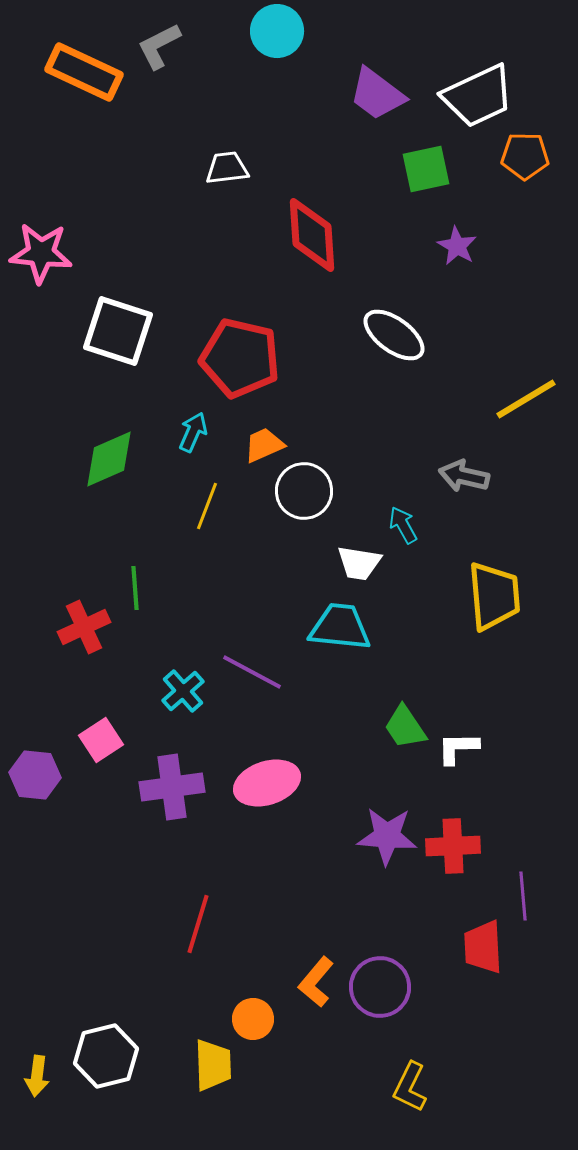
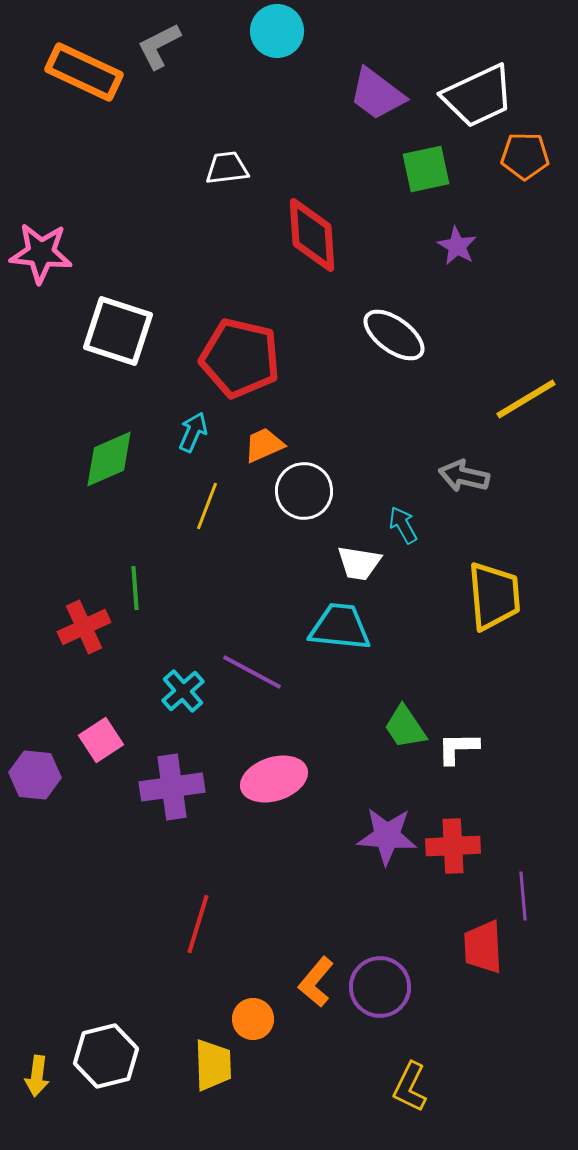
pink ellipse at (267, 783): moved 7 px right, 4 px up
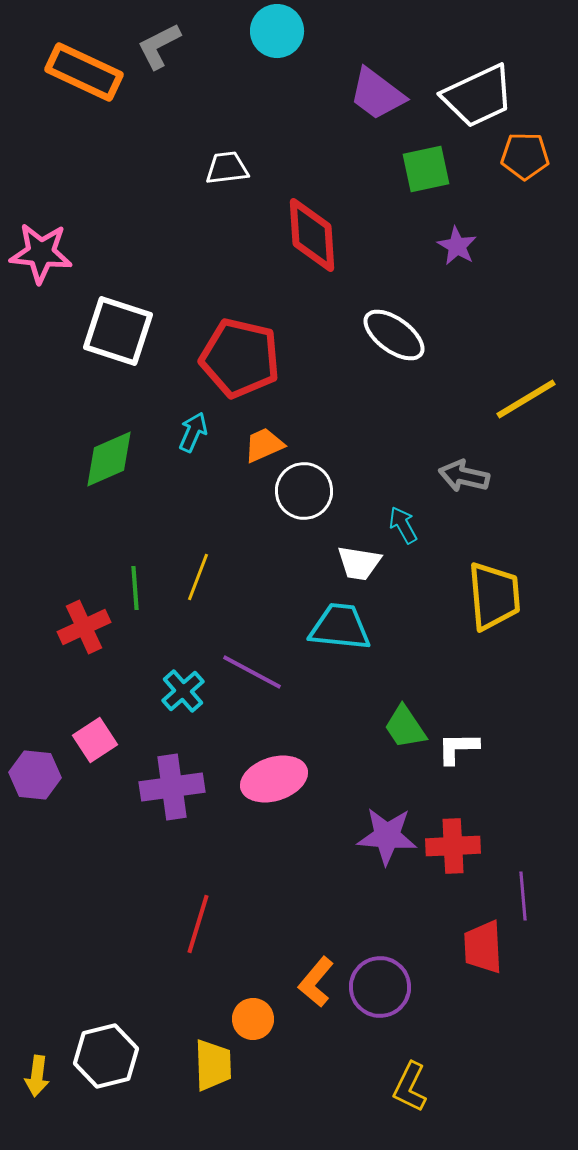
yellow line at (207, 506): moved 9 px left, 71 px down
pink square at (101, 740): moved 6 px left
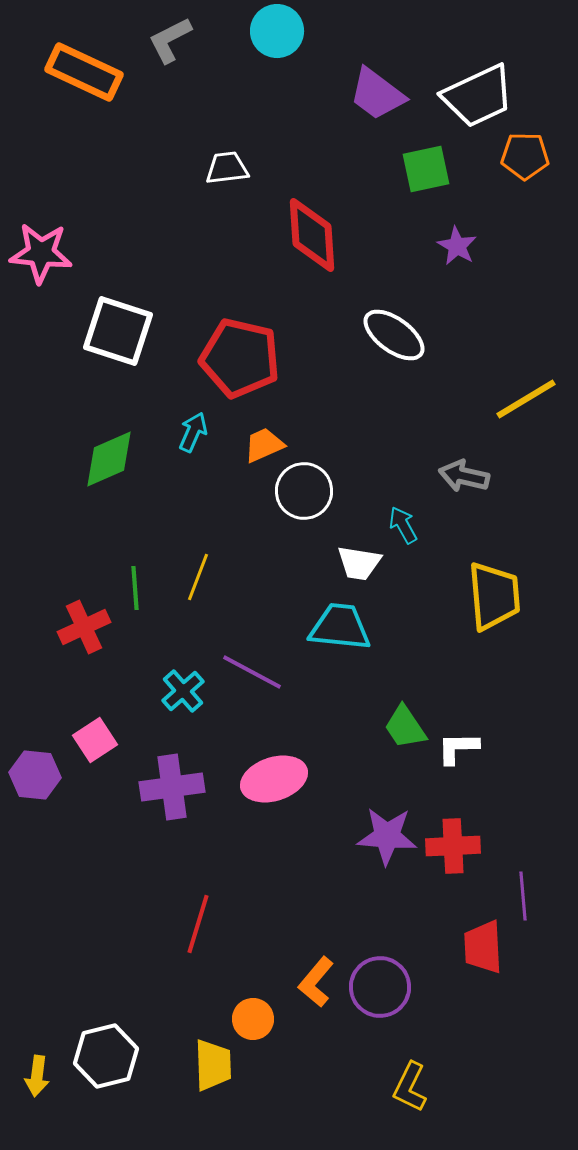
gray L-shape at (159, 46): moved 11 px right, 6 px up
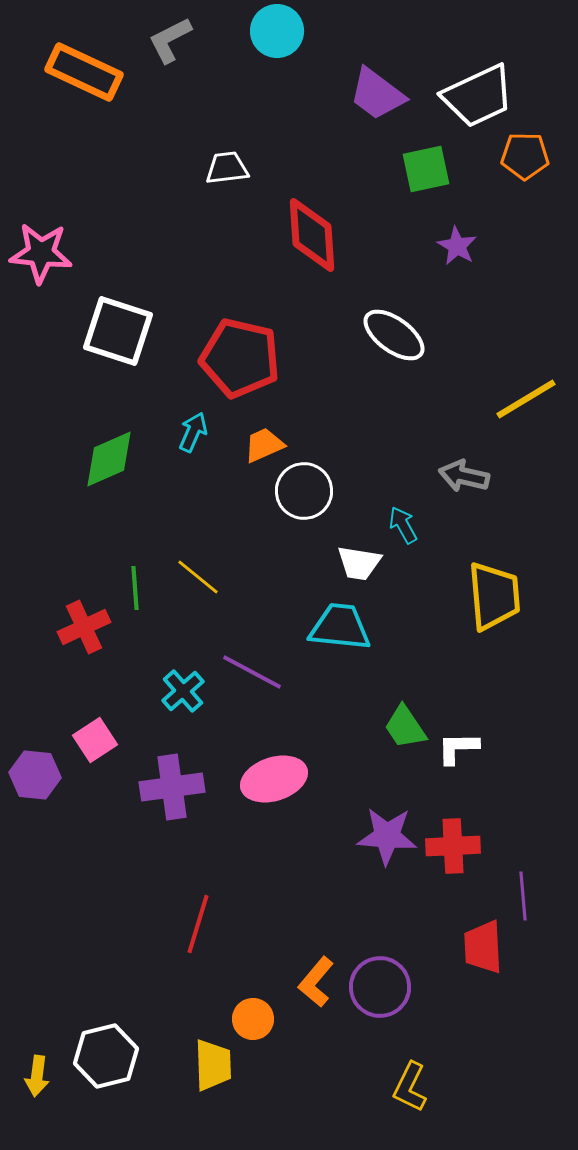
yellow line at (198, 577): rotated 72 degrees counterclockwise
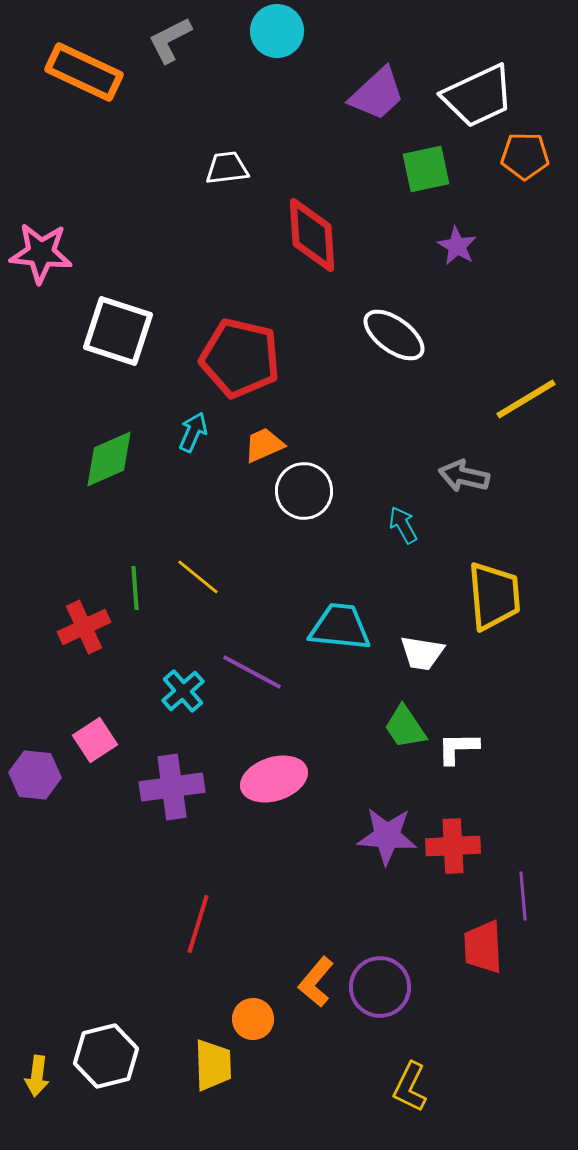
purple trapezoid at (377, 94): rotated 80 degrees counterclockwise
white trapezoid at (359, 563): moved 63 px right, 90 px down
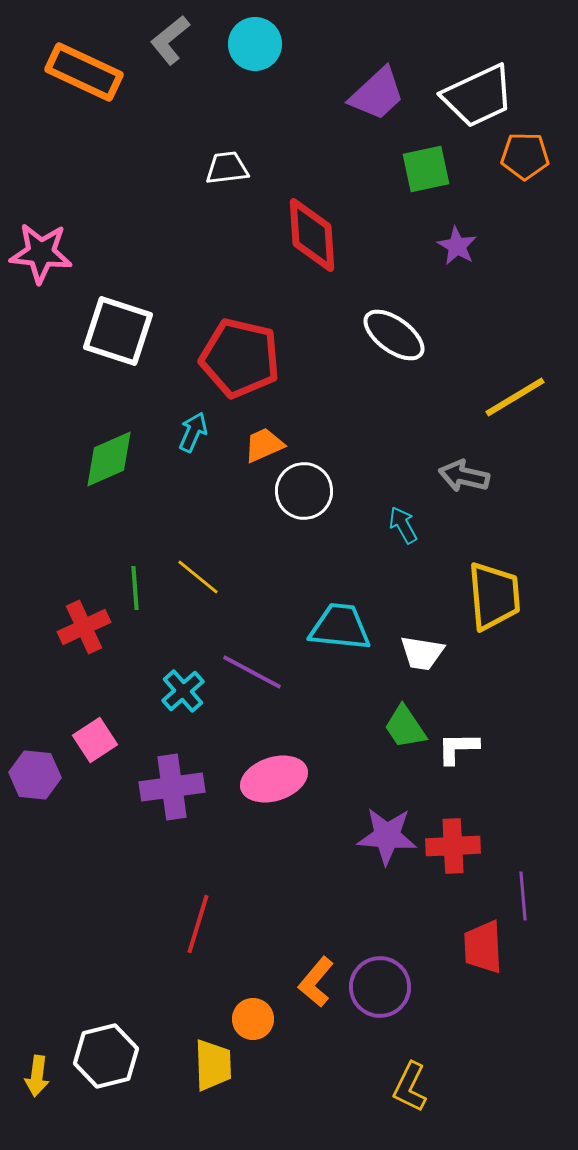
cyan circle at (277, 31): moved 22 px left, 13 px down
gray L-shape at (170, 40): rotated 12 degrees counterclockwise
yellow line at (526, 399): moved 11 px left, 2 px up
